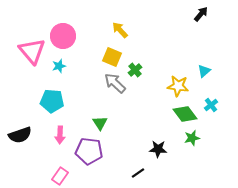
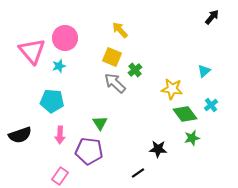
black arrow: moved 11 px right, 3 px down
pink circle: moved 2 px right, 2 px down
yellow star: moved 6 px left, 3 px down
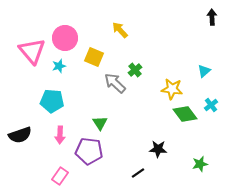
black arrow: rotated 42 degrees counterclockwise
yellow square: moved 18 px left
green star: moved 8 px right, 26 px down
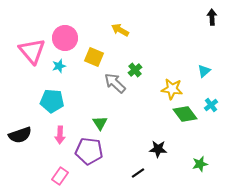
yellow arrow: rotated 18 degrees counterclockwise
